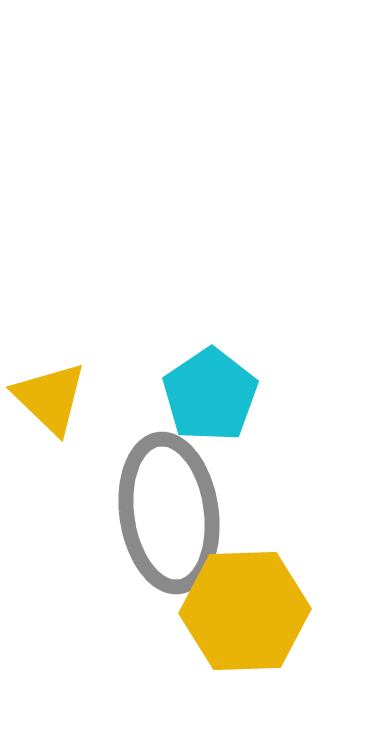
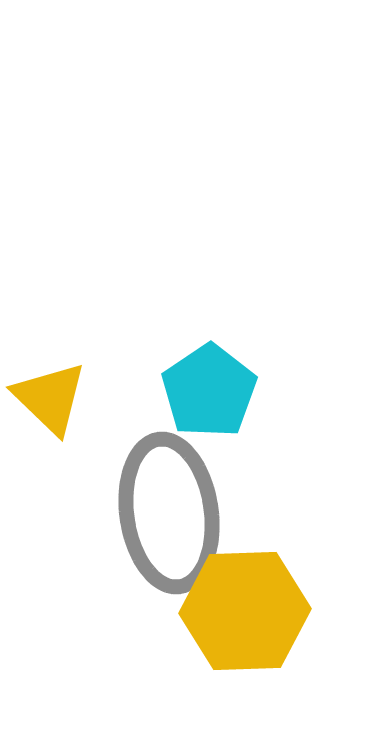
cyan pentagon: moved 1 px left, 4 px up
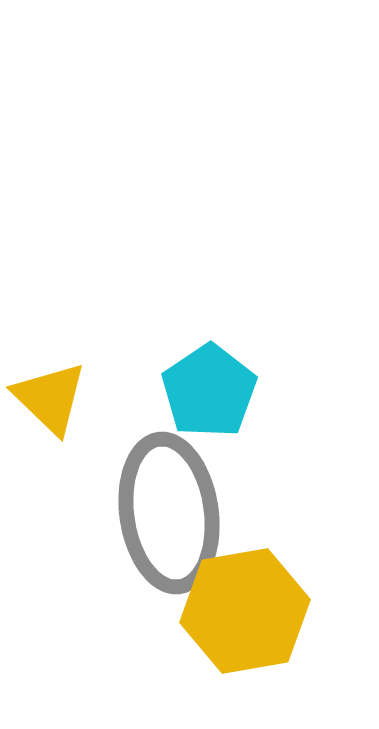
yellow hexagon: rotated 8 degrees counterclockwise
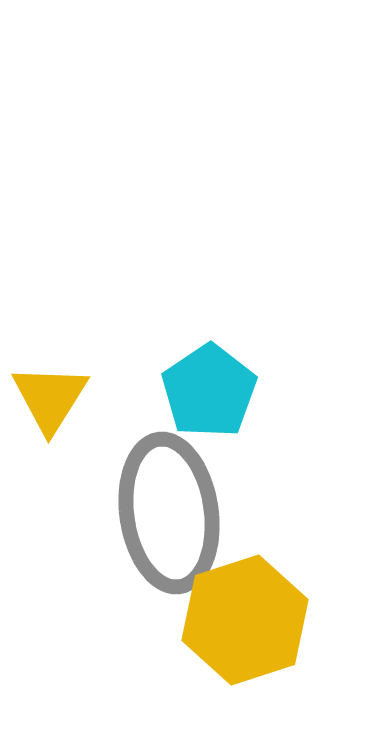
yellow triangle: rotated 18 degrees clockwise
yellow hexagon: moved 9 px down; rotated 8 degrees counterclockwise
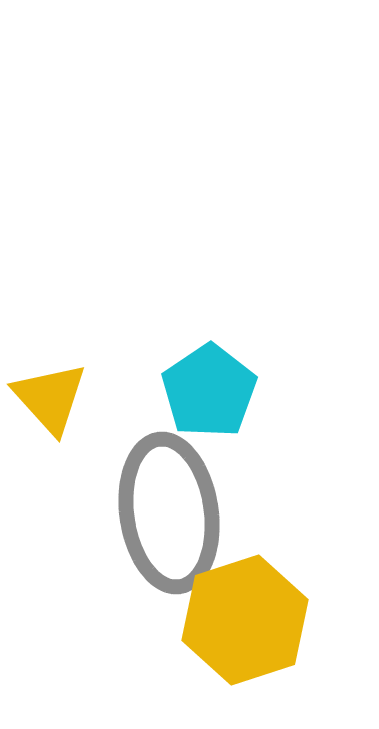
yellow triangle: rotated 14 degrees counterclockwise
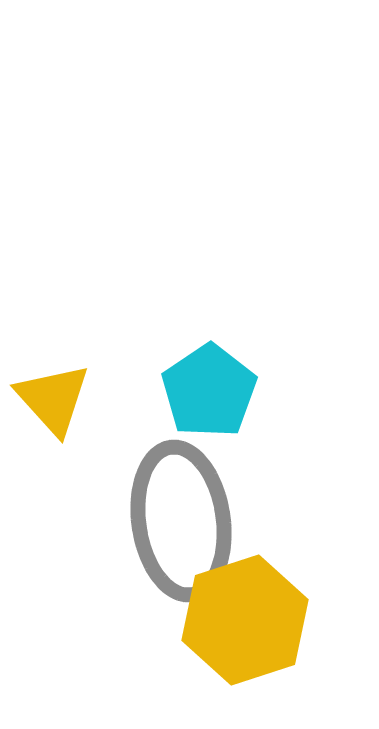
yellow triangle: moved 3 px right, 1 px down
gray ellipse: moved 12 px right, 8 px down
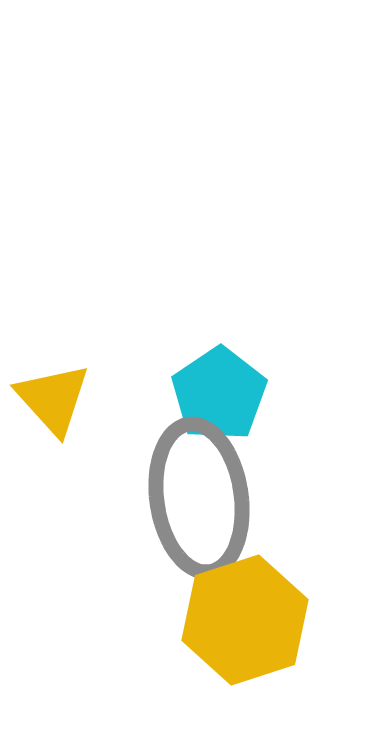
cyan pentagon: moved 10 px right, 3 px down
gray ellipse: moved 18 px right, 23 px up
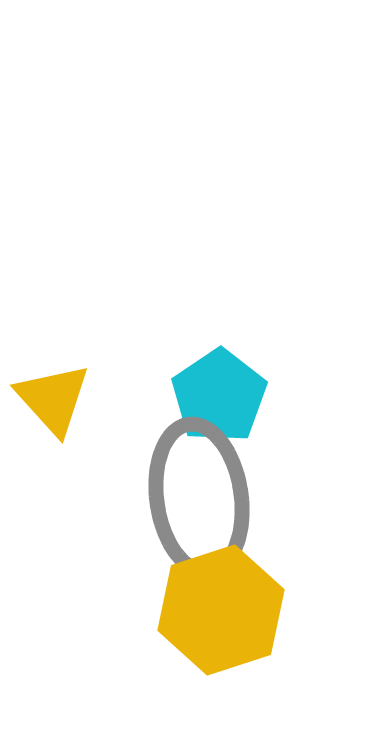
cyan pentagon: moved 2 px down
yellow hexagon: moved 24 px left, 10 px up
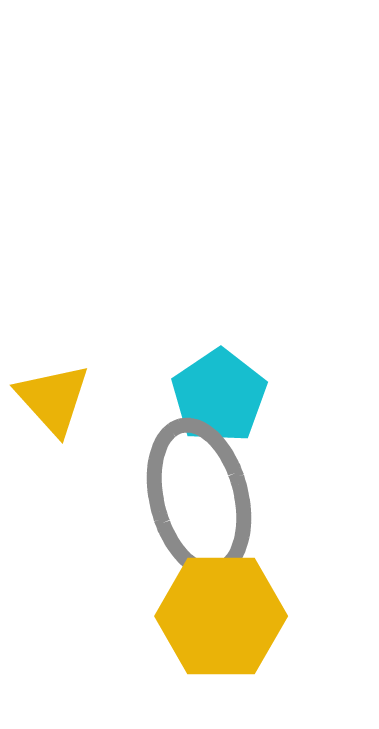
gray ellipse: rotated 6 degrees counterclockwise
yellow hexagon: moved 6 px down; rotated 18 degrees clockwise
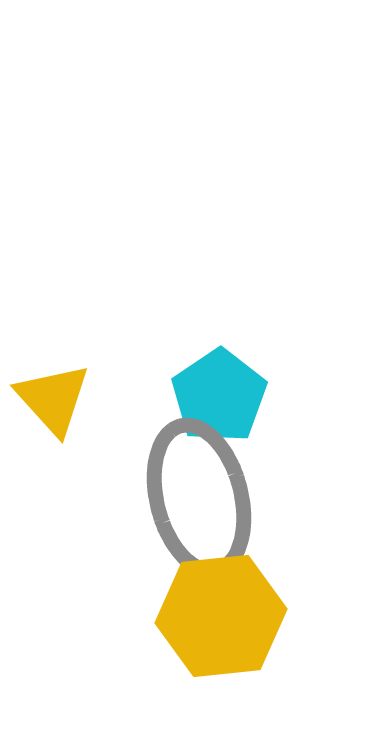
yellow hexagon: rotated 6 degrees counterclockwise
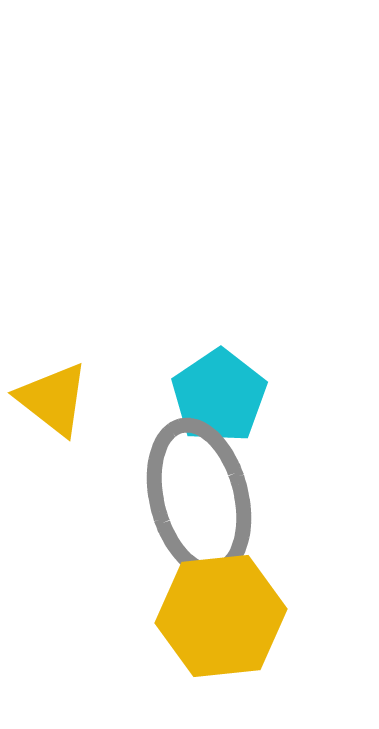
yellow triangle: rotated 10 degrees counterclockwise
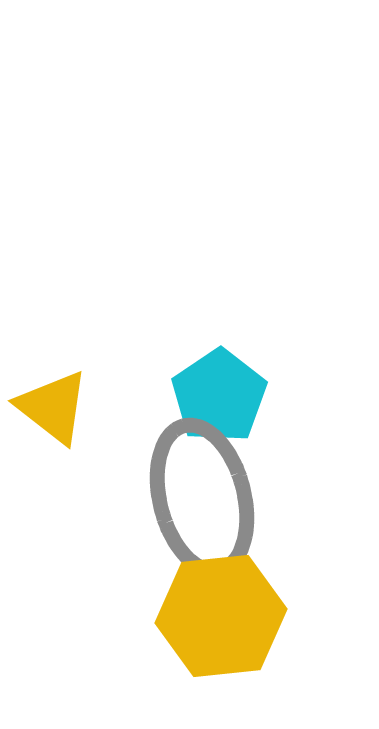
yellow triangle: moved 8 px down
gray ellipse: moved 3 px right
